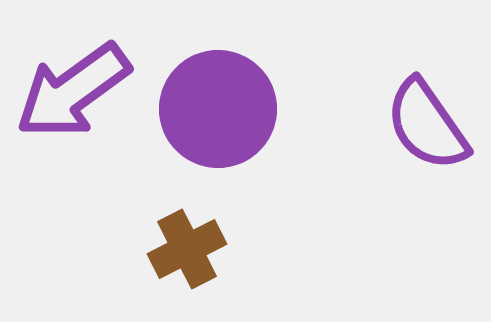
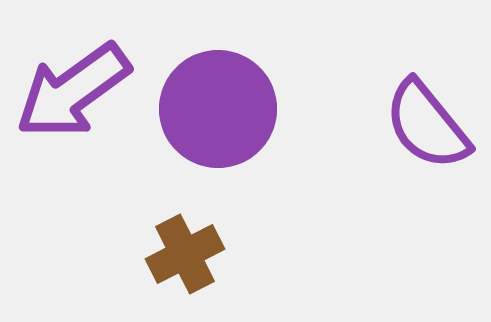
purple semicircle: rotated 4 degrees counterclockwise
brown cross: moved 2 px left, 5 px down
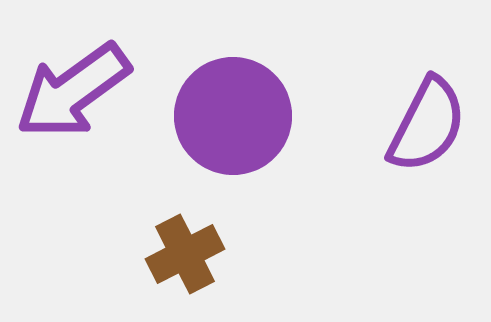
purple circle: moved 15 px right, 7 px down
purple semicircle: rotated 114 degrees counterclockwise
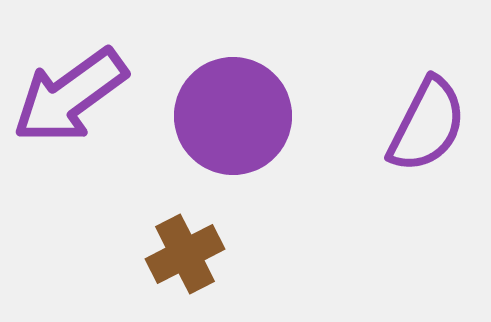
purple arrow: moved 3 px left, 5 px down
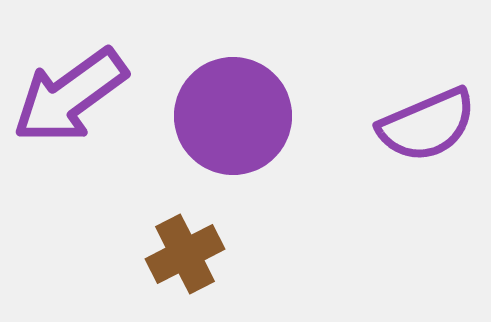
purple semicircle: rotated 40 degrees clockwise
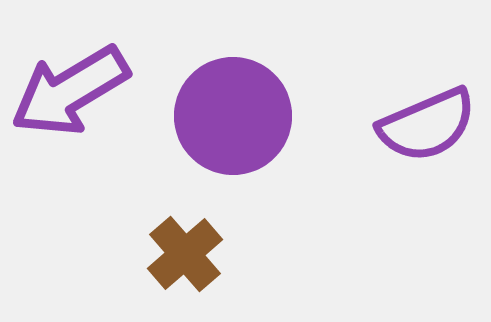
purple arrow: moved 5 px up; rotated 5 degrees clockwise
brown cross: rotated 14 degrees counterclockwise
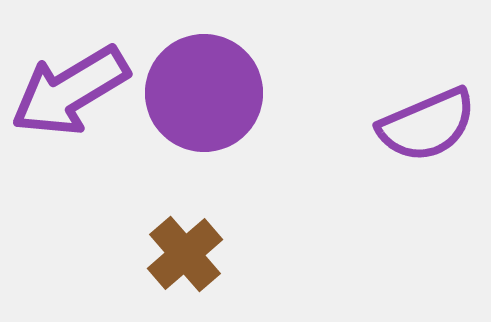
purple circle: moved 29 px left, 23 px up
